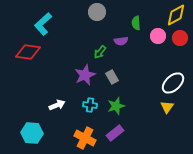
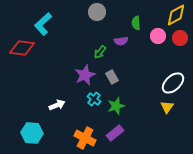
red diamond: moved 6 px left, 4 px up
cyan cross: moved 4 px right, 6 px up; rotated 32 degrees clockwise
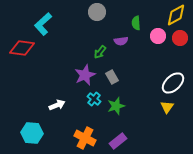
purple rectangle: moved 3 px right, 8 px down
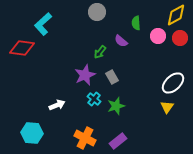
purple semicircle: rotated 48 degrees clockwise
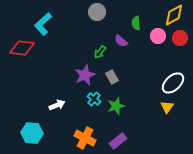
yellow diamond: moved 2 px left
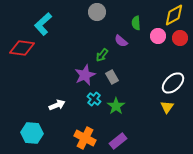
green arrow: moved 2 px right, 3 px down
green star: rotated 18 degrees counterclockwise
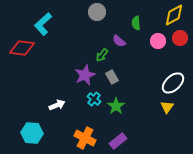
pink circle: moved 5 px down
purple semicircle: moved 2 px left
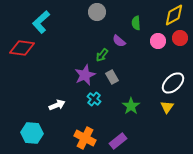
cyan L-shape: moved 2 px left, 2 px up
green star: moved 15 px right
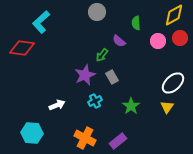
cyan cross: moved 1 px right, 2 px down; rotated 24 degrees clockwise
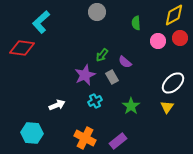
purple semicircle: moved 6 px right, 21 px down
